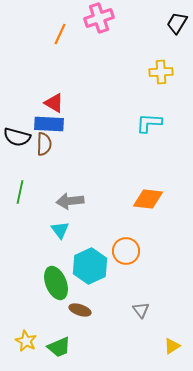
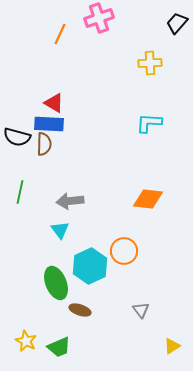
black trapezoid: rotated 10 degrees clockwise
yellow cross: moved 11 px left, 9 px up
orange circle: moved 2 px left
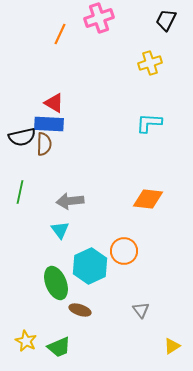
black trapezoid: moved 11 px left, 3 px up; rotated 15 degrees counterclockwise
yellow cross: rotated 15 degrees counterclockwise
black semicircle: moved 5 px right; rotated 28 degrees counterclockwise
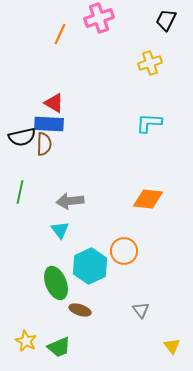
yellow triangle: rotated 36 degrees counterclockwise
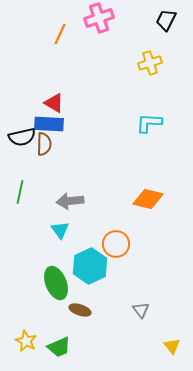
orange diamond: rotated 8 degrees clockwise
orange circle: moved 8 px left, 7 px up
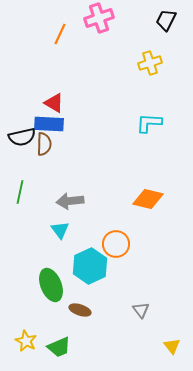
green ellipse: moved 5 px left, 2 px down
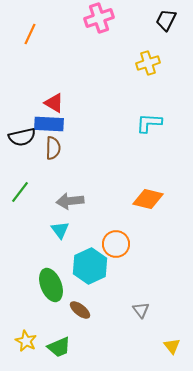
orange line: moved 30 px left
yellow cross: moved 2 px left
brown semicircle: moved 9 px right, 4 px down
green line: rotated 25 degrees clockwise
brown ellipse: rotated 20 degrees clockwise
